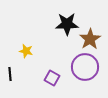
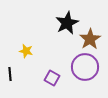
black star: moved 1 px up; rotated 25 degrees counterclockwise
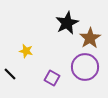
brown star: moved 1 px up
black line: rotated 40 degrees counterclockwise
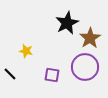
purple square: moved 3 px up; rotated 21 degrees counterclockwise
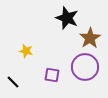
black star: moved 5 px up; rotated 25 degrees counterclockwise
black line: moved 3 px right, 8 px down
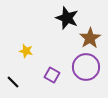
purple circle: moved 1 px right
purple square: rotated 21 degrees clockwise
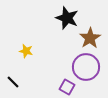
purple square: moved 15 px right, 12 px down
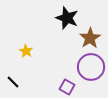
yellow star: rotated 16 degrees clockwise
purple circle: moved 5 px right
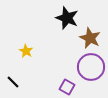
brown star: rotated 15 degrees counterclockwise
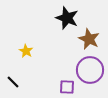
brown star: moved 1 px left, 1 px down
purple circle: moved 1 px left, 3 px down
purple square: rotated 28 degrees counterclockwise
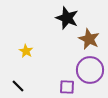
black line: moved 5 px right, 4 px down
